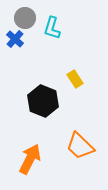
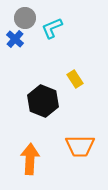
cyan L-shape: rotated 50 degrees clockwise
orange trapezoid: rotated 44 degrees counterclockwise
orange arrow: rotated 24 degrees counterclockwise
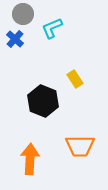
gray circle: moved 2 px left, 4 px up
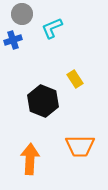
gray circle: moved 1 px left
blue cross: moved 2 px left, 1 px down; rotated 30 degrees clockwise
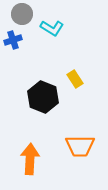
cyan L-shape: rotated 125 degrees counterclockwise
black hexagon: moved 4 px up
